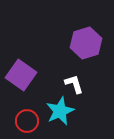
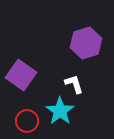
cyan star: rotated 12 degrees counterclockwise
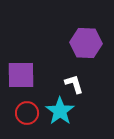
purple hexagon: rotated 20 degrees clockwise
purple square: rotated 36 degrees counterclockwise
red circle: moved 8 px up
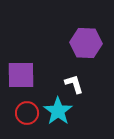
cyan star: moved 2 px left
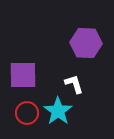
purple square: moved 2 px right
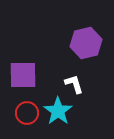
purple hexagon: rotated 16 degrees counterclockwise
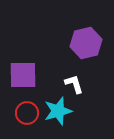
cyan star: rotated 20 degrees clockwise
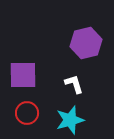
cyan star: moved 12 px right, 9 px down
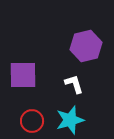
purple hexagon: moved 3 px down
red circle: moved 5 px right, 8 px down
